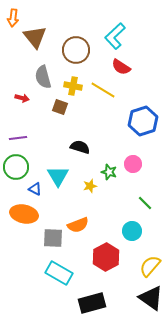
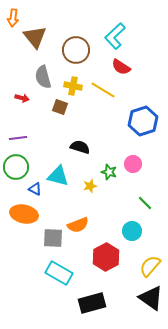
cyan triangle: rotated 45 degrees counterclockwise
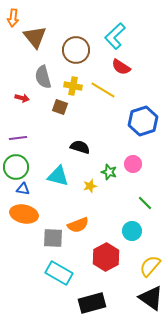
blue triangle: moved 12 px left; rotated 16 degrees counterclockwise
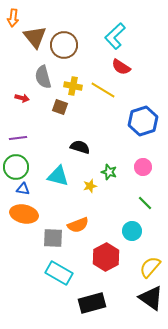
brown circle: moved 12 px left, 5 px up
pink circle: moved 10 px right, 3 px down
yellow semicircle: moved 1 px down
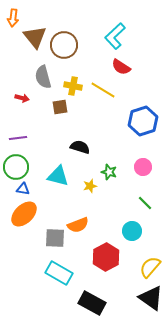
brown square: rotated 28 degrees counterclockwise
orange ellipse: rotated 56 degrees counterclockwise
gray square: moved 2 px right
black rectangle: rotated 44 degrees clockwise
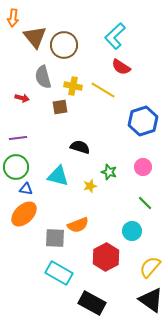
blue triangle: moved 3 px right
black triangle: moved 2 px down
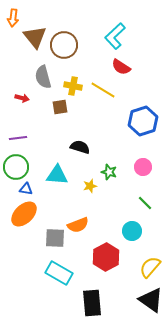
cyan triangle: moved 1 px left, 1 px up; rotated 10 degrees counterclockwise
black rectangle: rotated 56 degrees clockwise
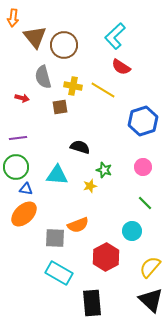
green star: moved 5 px left, 2 px up
black triangle: rotated 8 degrees clockwise
